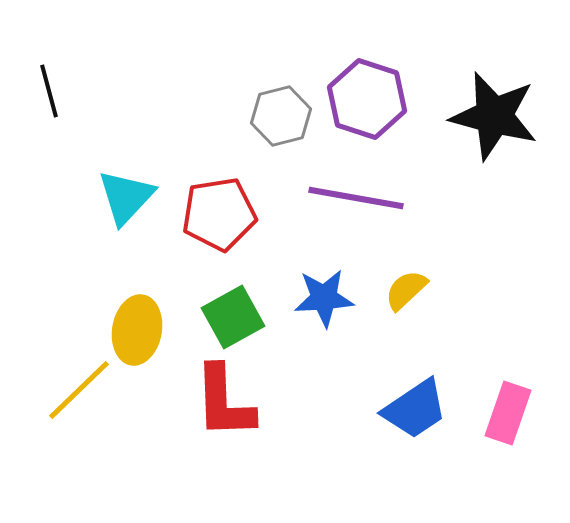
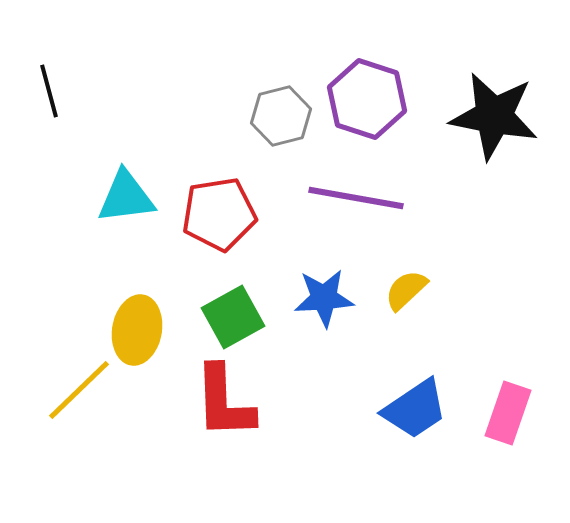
black star: rotated 4 degrees counterclockwise
cyan triangle: rotated 40 degrees clockwise
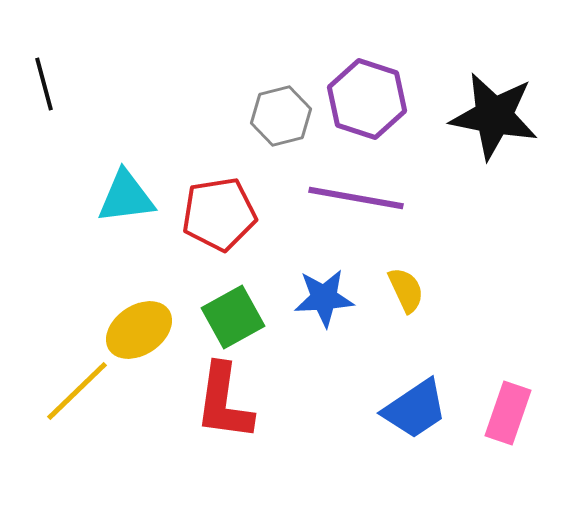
black line: moved 5 px left, 7 px up
yellow semicircle: rotated 108 degrees clockwise
yellow ellipse: moved 2 px right; rotated 46 degrees clockwise
yellow line: moved 2 px left, 1 px down
red L-shape: rotated 10 degrees clockwise
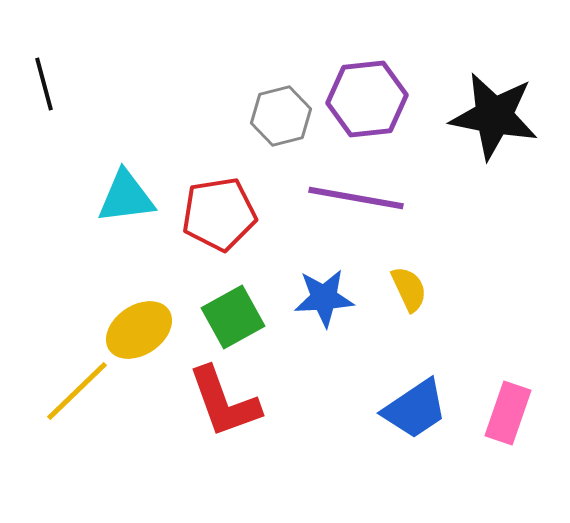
purple hexagon: rotated 24 degrees counterclockwise
yellow semicircle: moved 3 px right, 1 px up
red L-shape: rotated 28 degrees counterclockwise
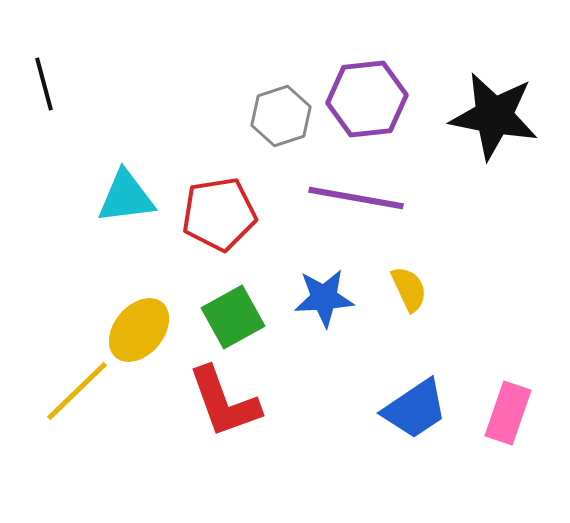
gray hexagon: rotated 4 degrees counterclockwise
yellow ellipse: rotated 16 degrees counterclockwise
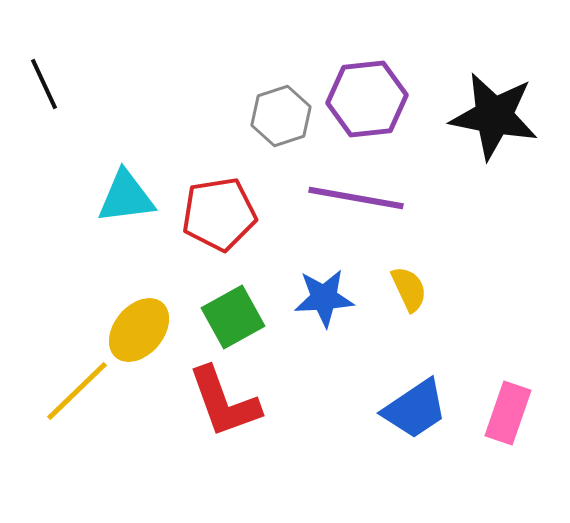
black line: rotated 10 degrees counterclockwise
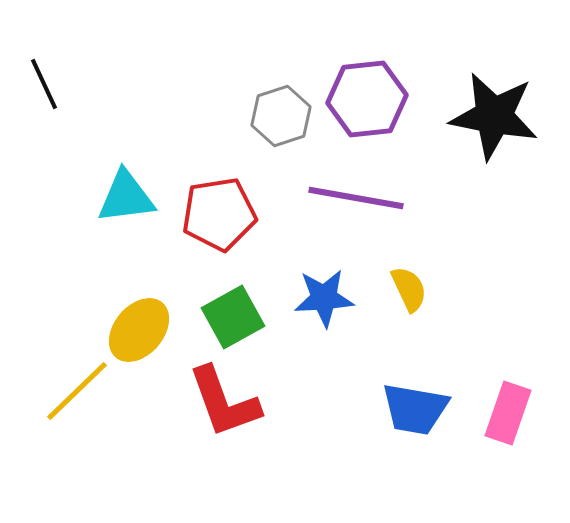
blue trapezoid: rotated 44 degrees clockwise
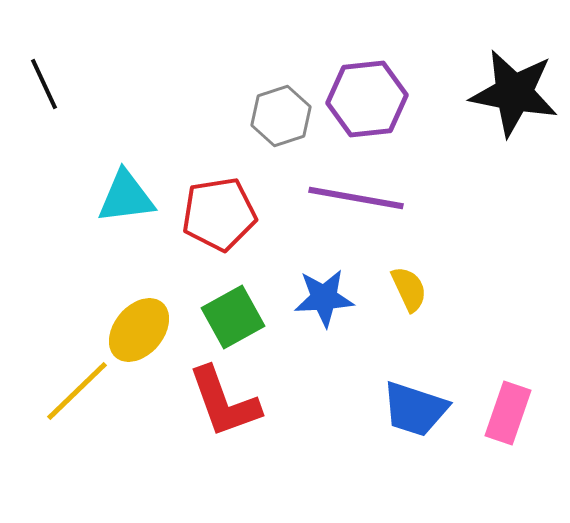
black star: moved 20 px right, 23 px up
blue trapezoid: rotated 8 degrees clockwise
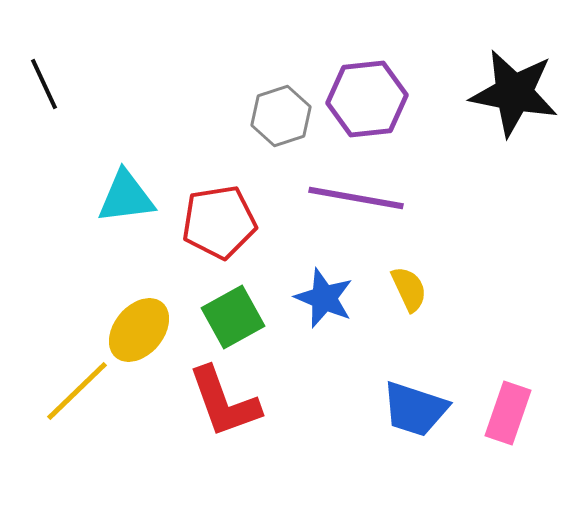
red pentagon: moved 8 px down
blue star: rotated 26 degrees clockwise
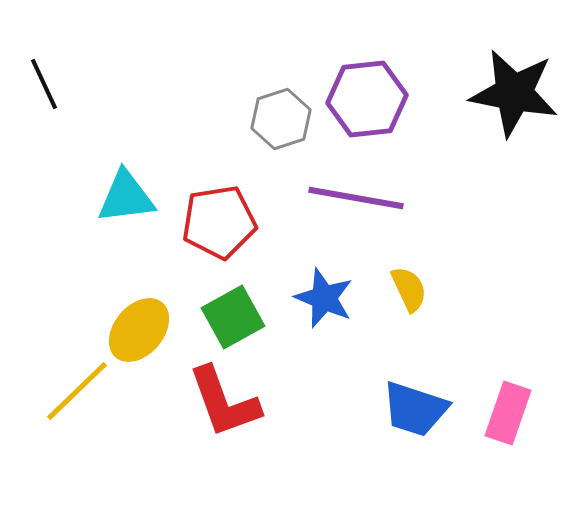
gray hexagon: moved 3 px down
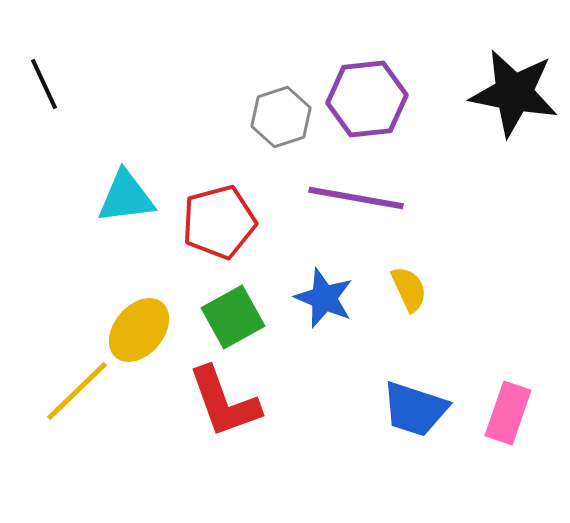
gray hexagon: moved 2 px up
red pentagon: rotated 6 degrees counterclockwise
